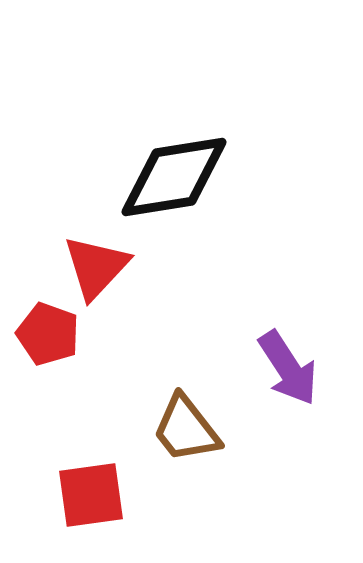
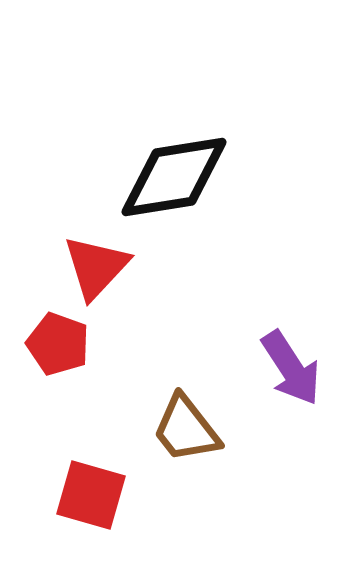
red pentagon: moved 10 px right, 10 px down
purple arrow: moved 3 px right
red square: rotated 24 degrees clockwise
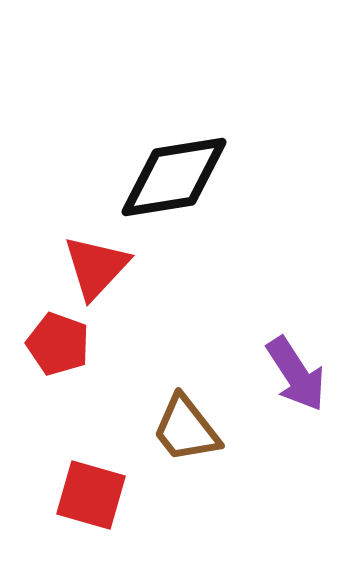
purple arrow: moved 5 px right, 6 px down
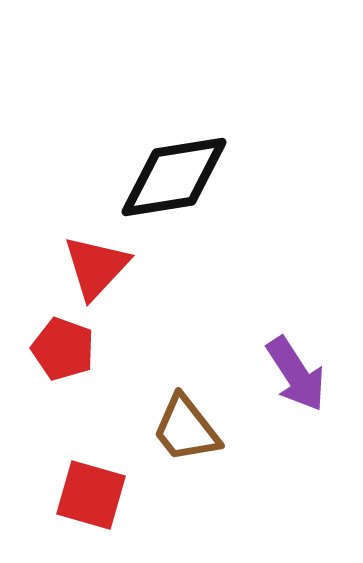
red pentagon: moved 5 px right, 5 px down
